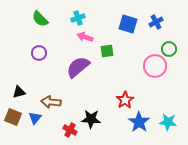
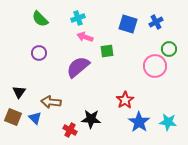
black triangle: rotated 40 degrees counterclockwise
blue triangle: rotated 24 degrees counterclockwise
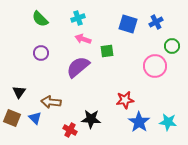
pink arrow: moved 2 px left, 2 px down
green circle: moved 3 px right, 3 px up
purple circle: moved 2 px right
red star: rotated 24 degrees clockwise
brown square: moved 1 px left, 1 px down
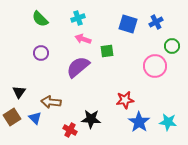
brown square: moved 1 px up; rotated 36 degrees clockwise
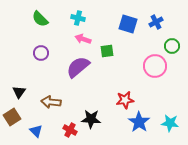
cyan cross: rotated 32 degrees clockwise
blue triangle: moved 1 px right, 13 px down
cyan star: moved 2 px right, 1 px down
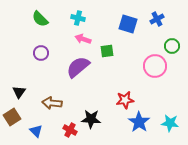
blue cross: moved 1 px right, 3 px up
brown arrow: moved 1 px right, 1 px down
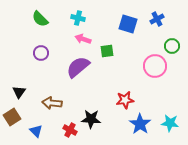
blue star: moved 1 px right, 2 px down
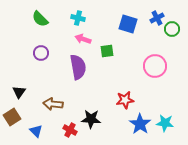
blue cross: moved 1 px up
green circle: moved 17 px up
purple semicircle: rotated 120 degrees clockwise
brown arrow: moved 1 px right, 1 px down
cyan star: moved 5 px left
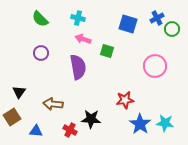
green square: rotated 24 degrees clockwise
blue triangle: rotated 40 degrees counterclockwise
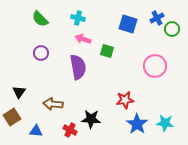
blue star: moved 3 px left
